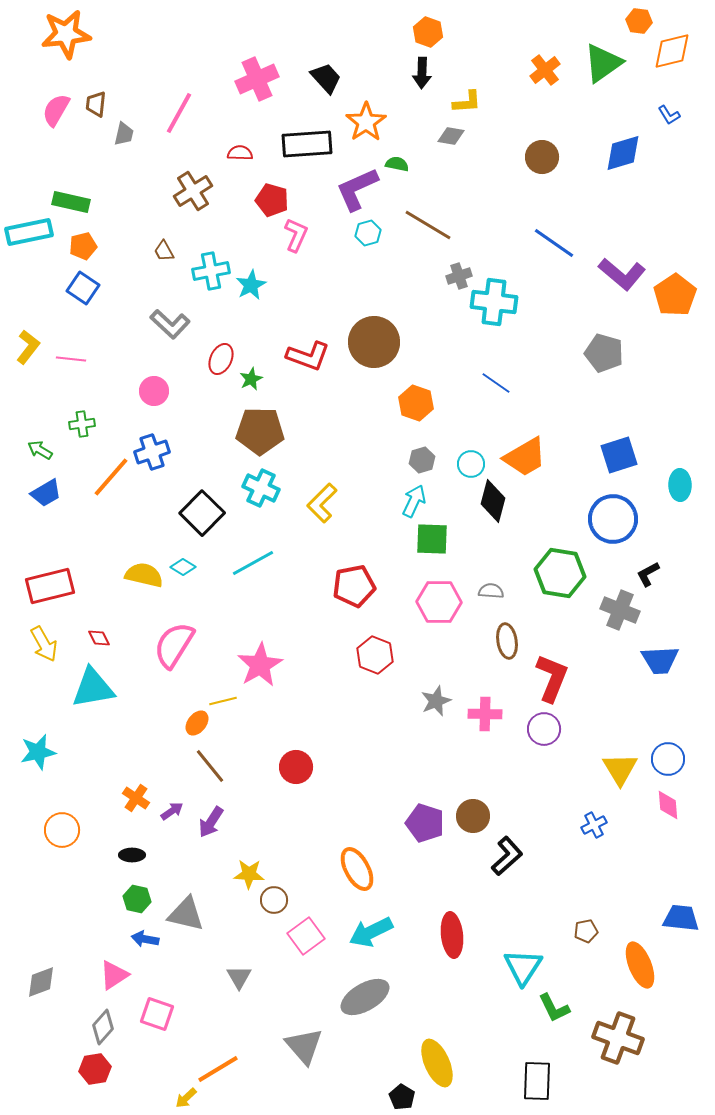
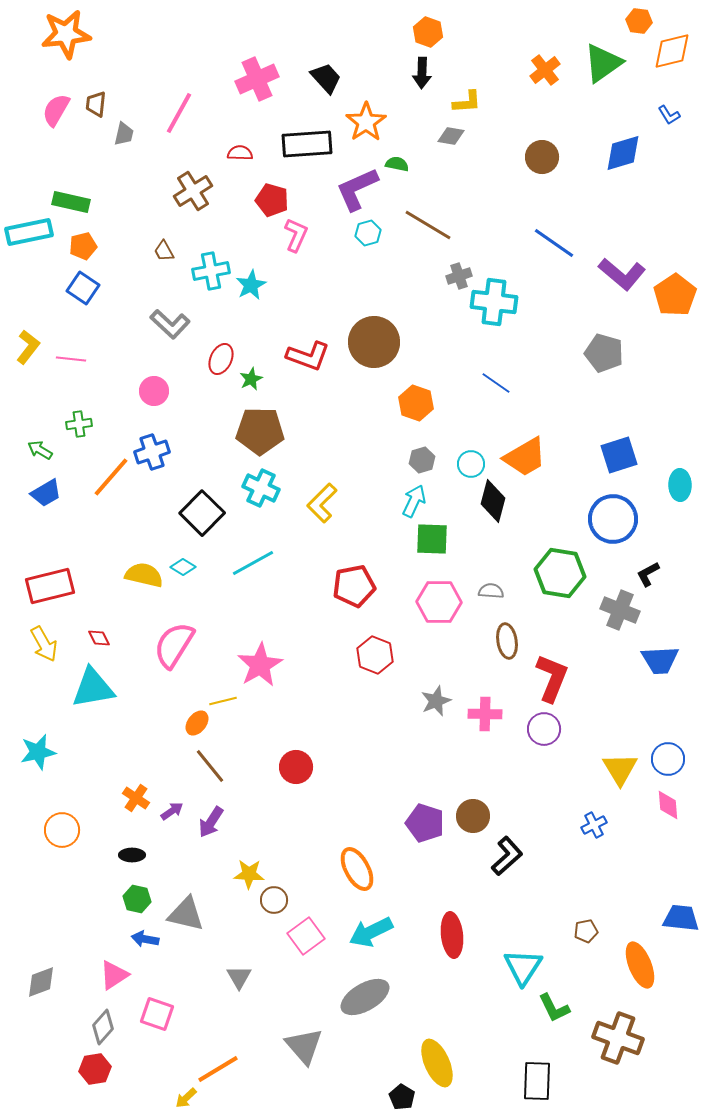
green cross at (82, 424): moved 3 px left
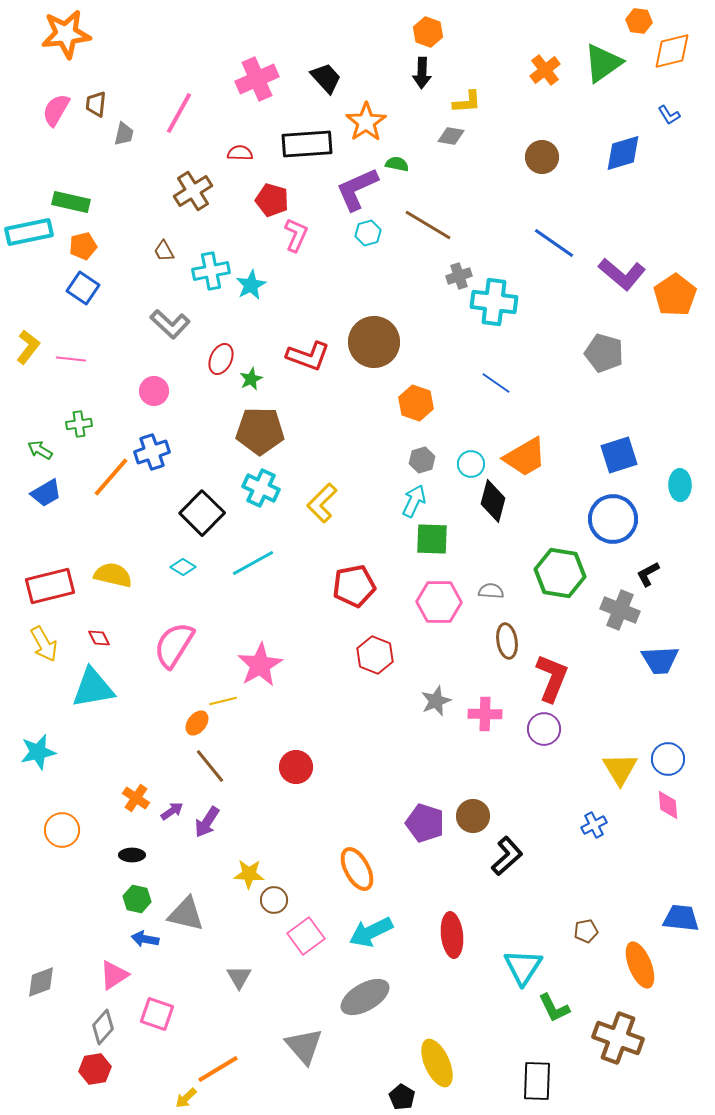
yellow semicircle at (144, 575): moved 31 px left
purple arrow at (211, 822): moved 4 px left
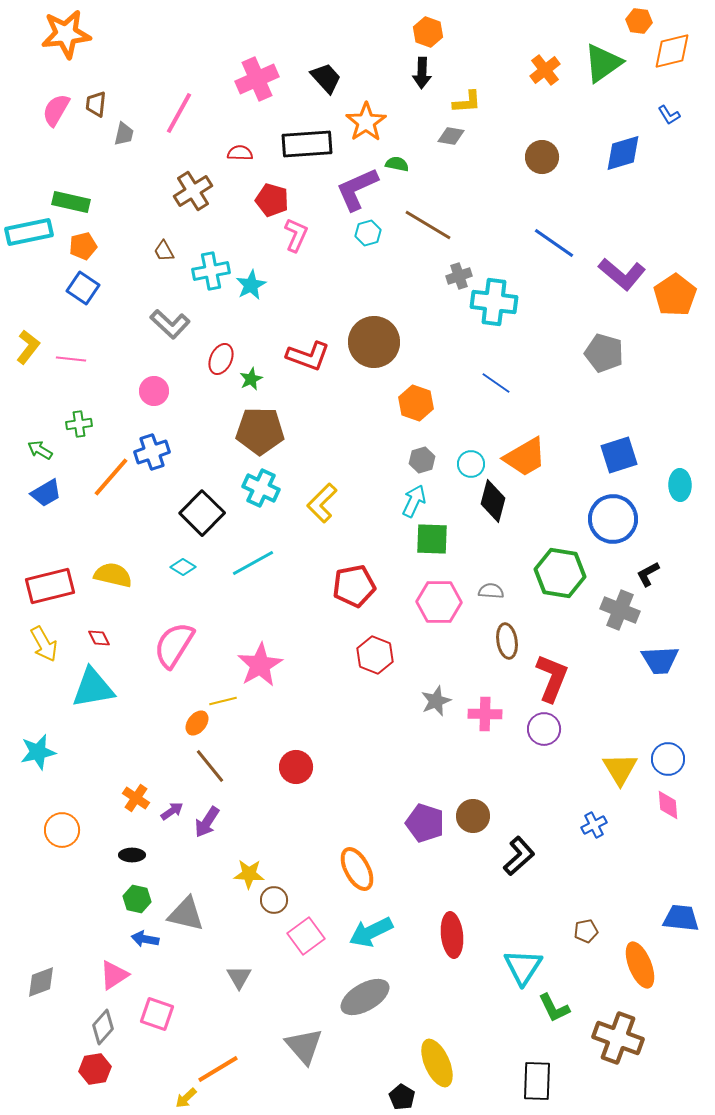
black L-shape at (507, 856): moved 12 px right
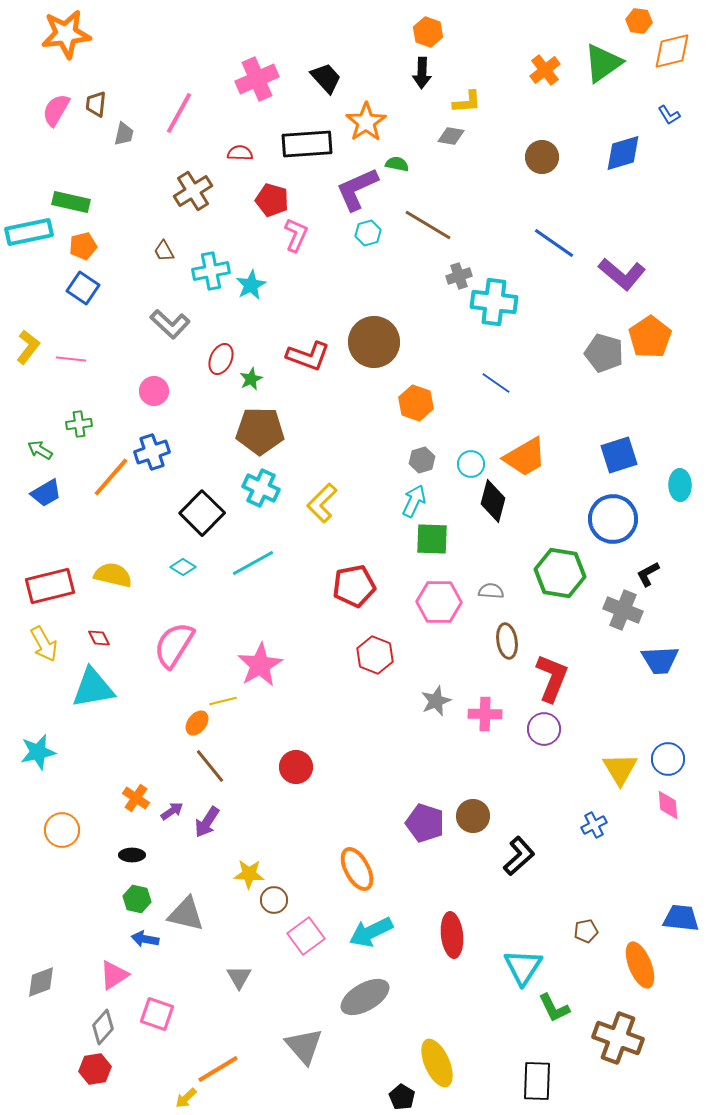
orange pentagon at (675, 295): moved 25 px left, 42 px down
gray cross at (620, 610): moved 3 px right
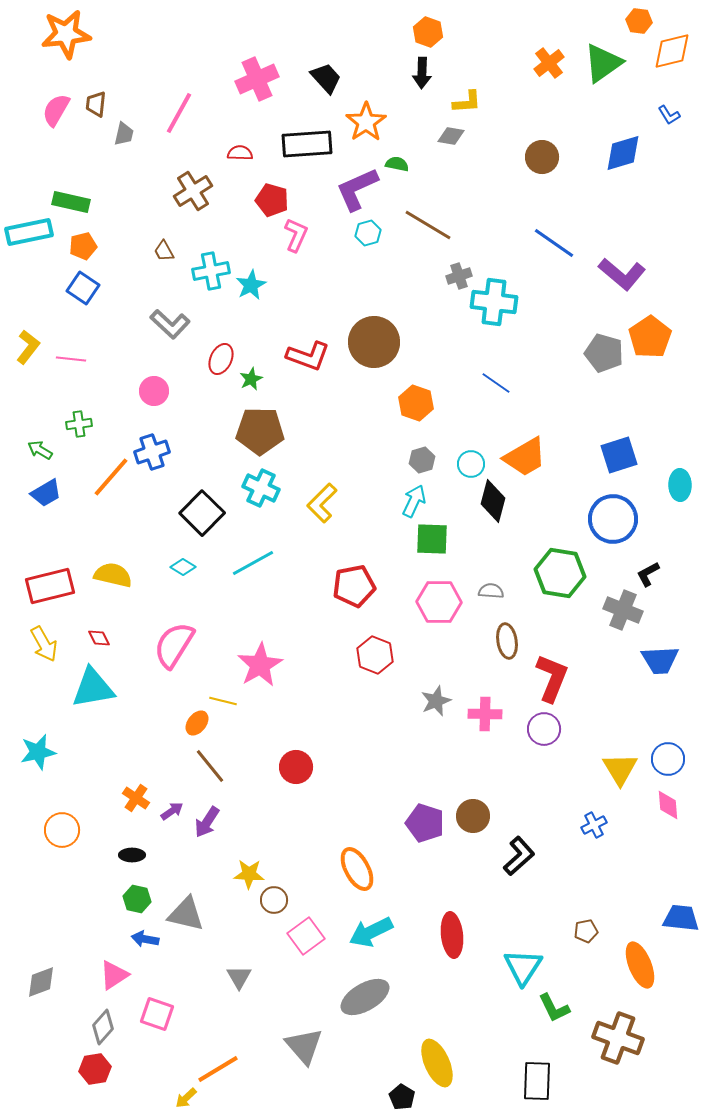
orange cross at (545, 70): moved 4 px right, 7 px up
yellow line at (223, 701): rotated 28 degrees clockwise
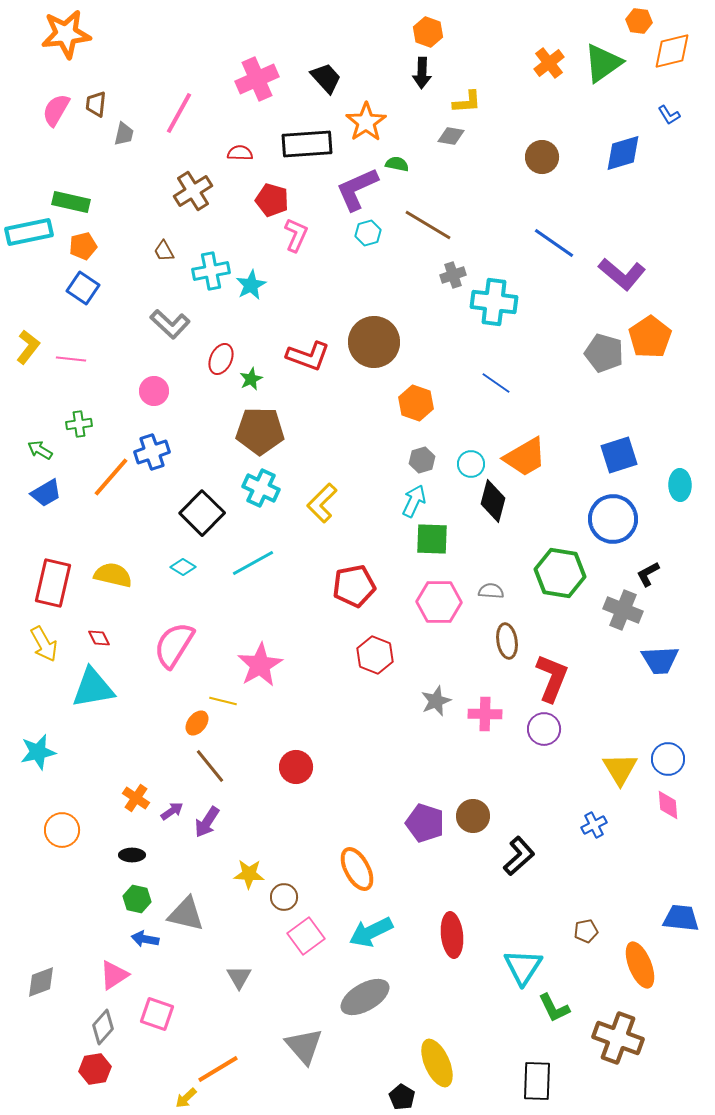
gray cross at (459, 276): moved 6 px left, 1 px up
red rectangle at (50, 586): moved 3 px right, 3 px up; rotated 63 degrees counterclockwise
brown circle at (274, 900): moved 10 px right, 3 px up
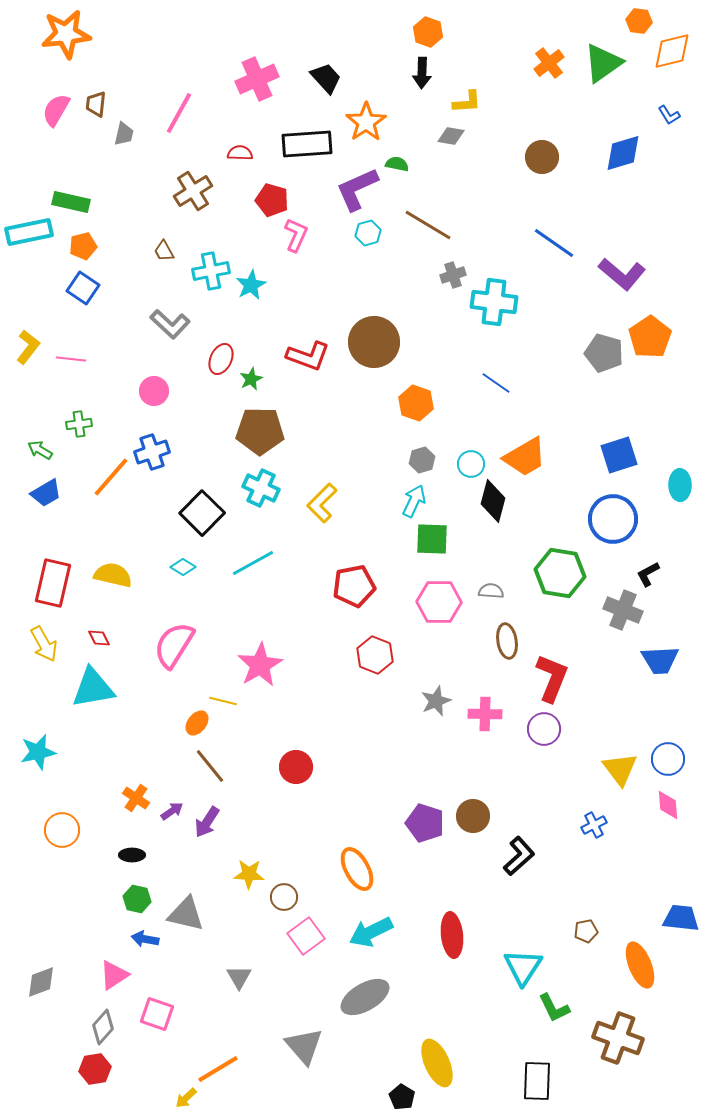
yellow triangle at (620, 769): rotated 6 degrees counterclockwise
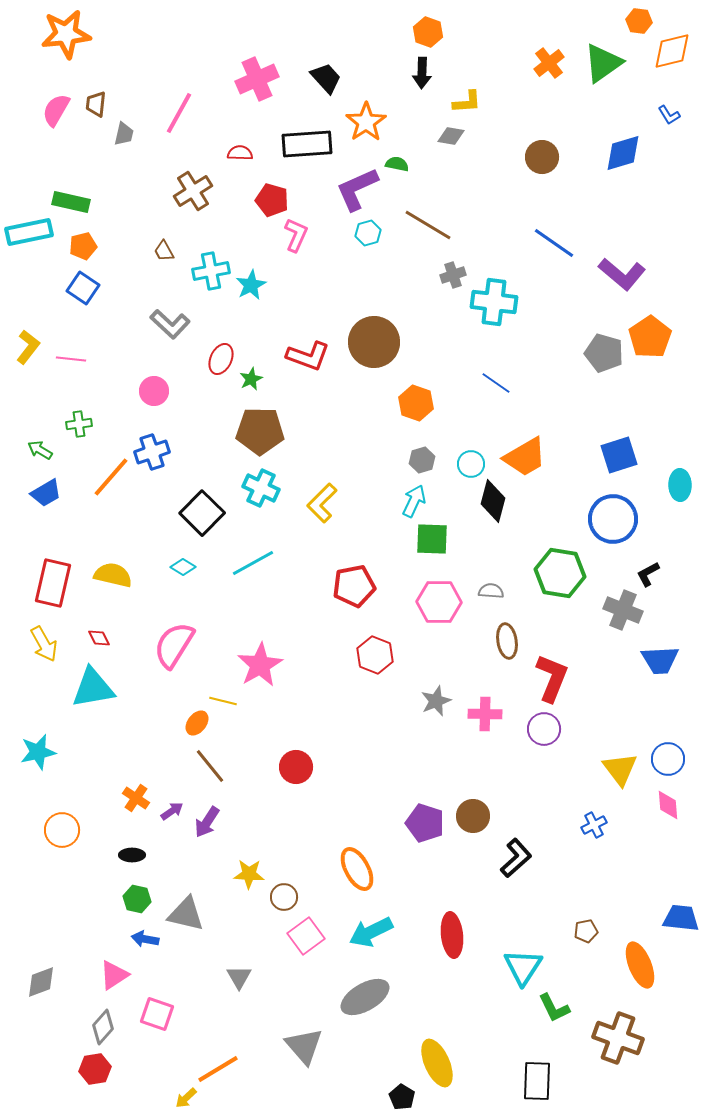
black L-shape at (519, 856): moved 3 px left, 2 px down
